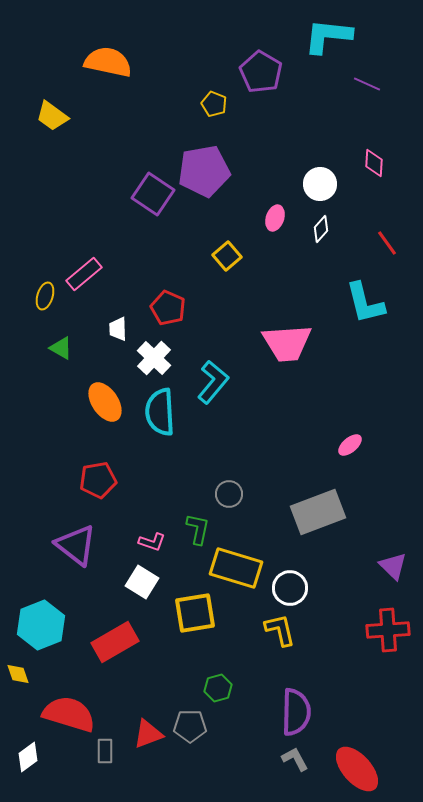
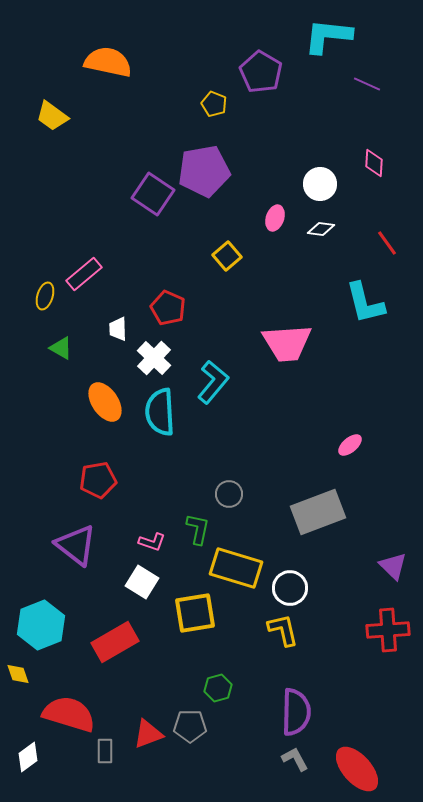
white diamond at (321, 229): rotated 56 degrees clockwise
yellow L-shape at (280, 630): moved 3 px right
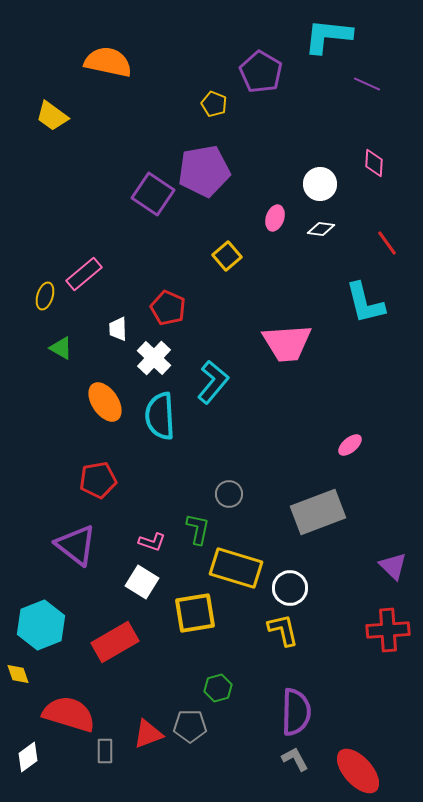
cyan semicircle at (160, 412): moved 4 px down
red ellipse at (357, 769): moved 1 px right, 2 px down
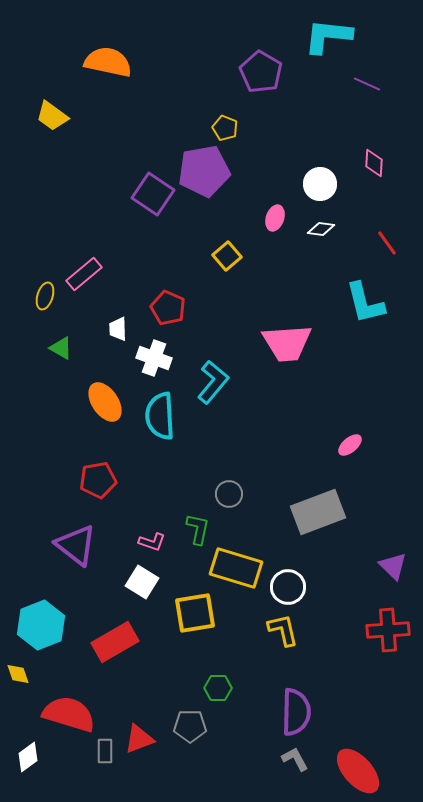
yellow pentagon at (214, 104): moved 11 px right, 24 px down
white cross at (154, 358): rotated 24 degrees counterclockwise
white circle at (290, 588): moved 2 px left, 1 px up
green hexagon at (218, 688): rotated 16 degrees clockwise
red triangle at (148, 734): moved 9 px left, 5 px down
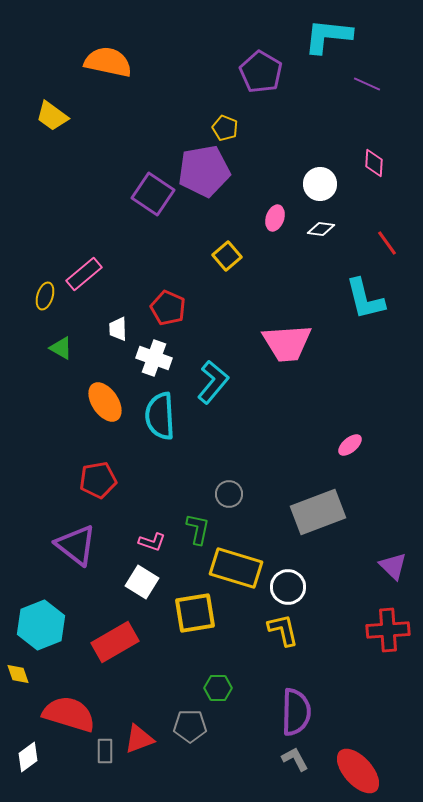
cyan L-shape at (365, 303): moved 4 px up
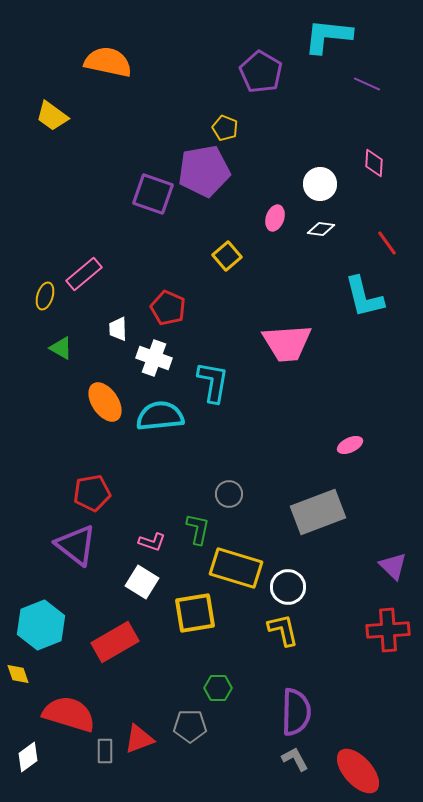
purple square at (153, 194): rotated 15 degrees counterclockwise
cyan L-shape at (365, 299): moved 1 px left, 2 px up
cyan L-shape at (213, 382): rotated 30 degrees counterclockwise
cyan semicircle at (160, 416): rotated 87 degrees clockwise
pink ellipse at (350, 445): rotated 15 degrees clockwise
red pentagon at (98, 480): moved 6 px left, 13 px down
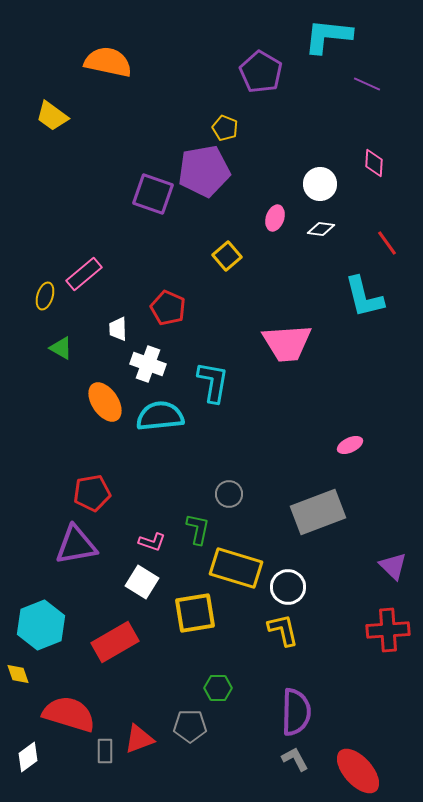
white cross at (154, 358): moved 6 px left, 6 px down
purple triangle at (76, 545): rotated 48 degrees counterclockwise
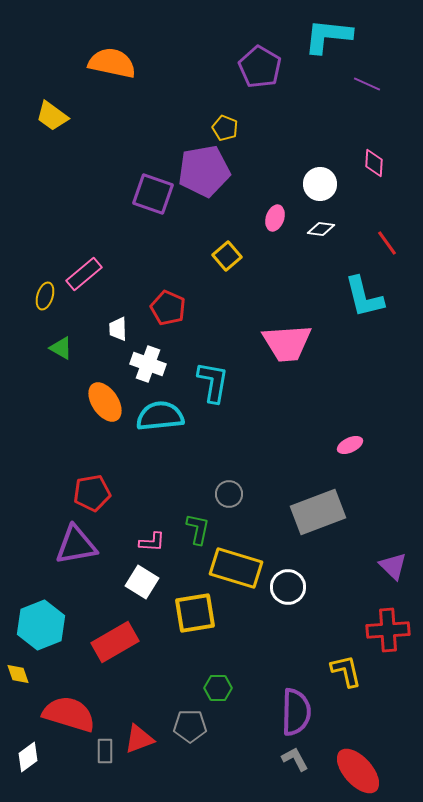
orange semicircle at (108, 62): moved 4 px right, 1 px down
purple pentagon at (261, 72): moved 1 px left, 5 px up
pink L-shape at (152, 542): rotated 16 degrees counterclockwise
yellow L-shape at (283, 630): moved 63 px right, 41 px down
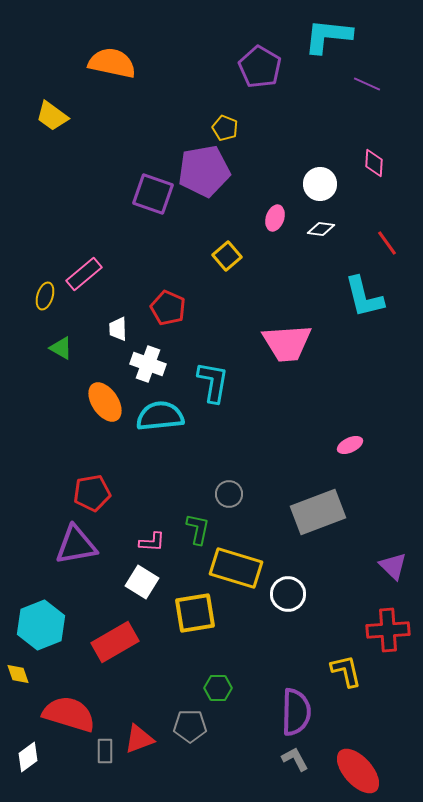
white circle at (288, 587): moved 7 px down
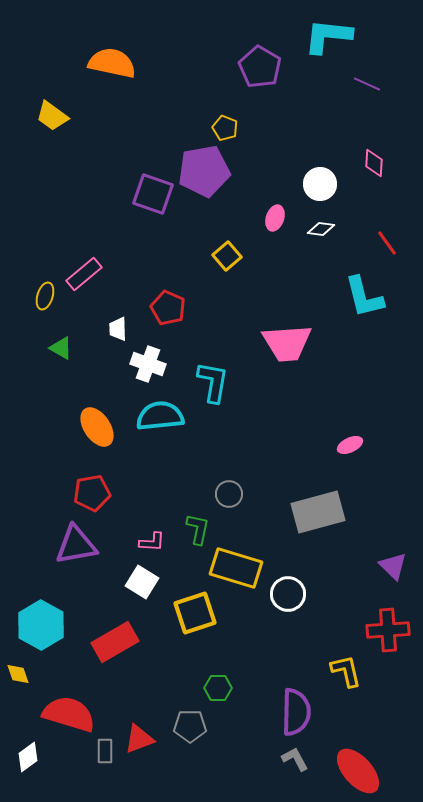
orange ellipse at (105, 402): moved 8 px left, 25 px down
gray rectangle at (318, 512): rotated 6 degrees clockwise
yellow square at (195, 613): rotated 9 degrees counterclockwise
cyan hexagon at (41, 625): rotated 9 degrees counterclockwise
